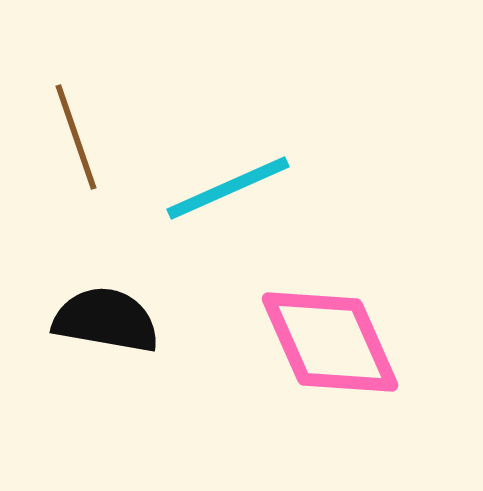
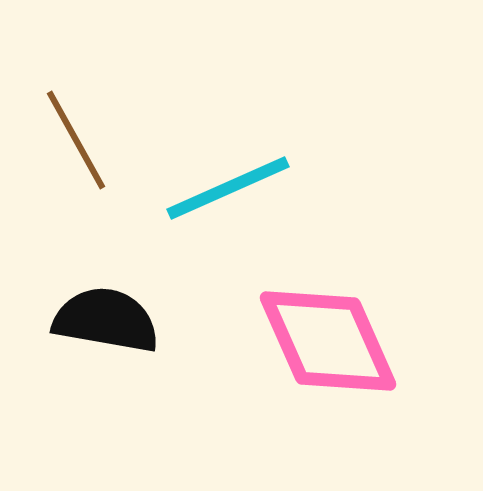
brown line: moved 3 px down; rotated 10 degrees counterclockwise
pink diamond: moved 2 px left, 1 px up
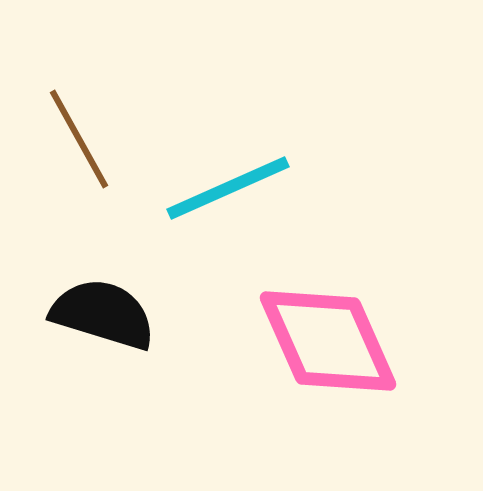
brown line: moved 3 px right, 1 px up
black semicircle: moved 3 px left, 6 px up; rotated 7 degrees clockwise
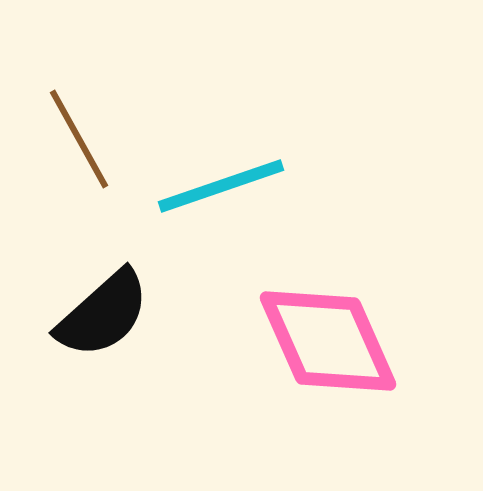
cyan line: moved 7 px left, 2 px up; rotated 5 degrees clockwise
black semicircle: rotated 121 degrees clockwise
